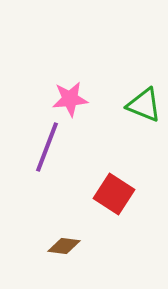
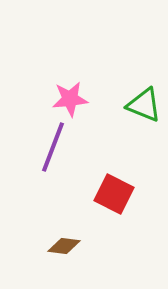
purple line: moved 6 px right
red square: rotated 6 degrees counterclockwise
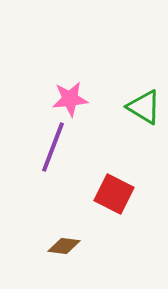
green triangle: moved 2 px down; rotated 9 degrees clockwise
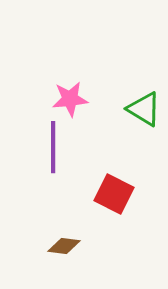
green triangle: moved 2 px down
purple line: rotated 21 degrees counterclockwise
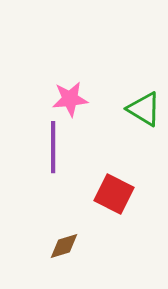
brown diamond: rotated 24 degrees counterclockwise
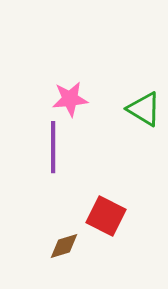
red square: moved 8 px left, 22 px down
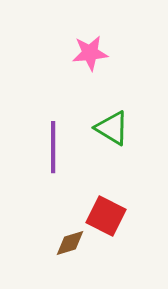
pink star: moved 20 px right, 46 px up
green triangle: moved 32 px left, 19 px down
brown diamond: moved 6 px right, 3 px up
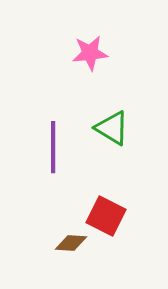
brown diamond: moved 1 px right; rotated 20 degrees clockwise
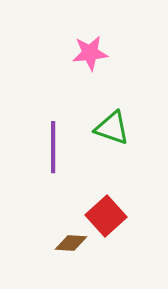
green triangle: rotated 12 degrees counterclockwise
red square: rotated 21 degrees clockwise
